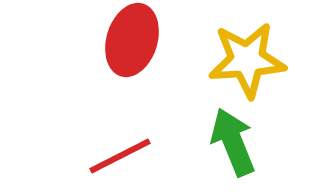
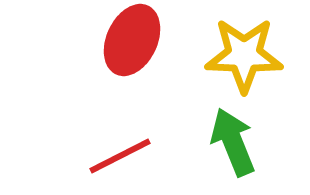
red ellipse: rotated 8 degrees clockwise
yellow star: moved 3 px left, 5 px up; rotated 6 degrees clockwise
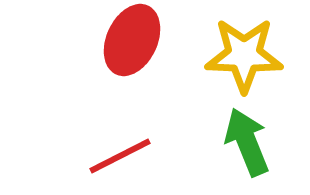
green arrow: moved 14 px right
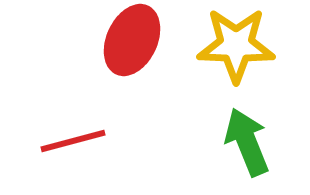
yellow star: moved 8 px left, 10 px up
red line: moved 47 px left, 15 px up; rotated 12 degrees clockwise
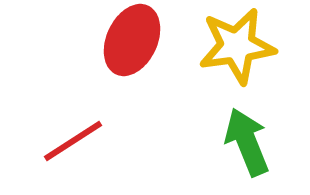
yellow star: moved 1 px right, 1 px down; rotated 10 degrees counterclockwise
red line: rotated 18 degrees counterclockwise
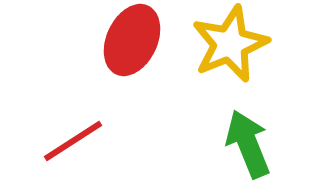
yellow star: moved 7 px left, 2 px up; rotated 14 degrees counterclockwise
green arrow: moved 1 px right, 2 px down
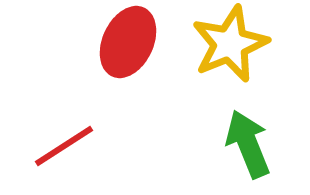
red ellipse: moved 4 px left, 2 px down
red line: moved 9 px left, 5 px down
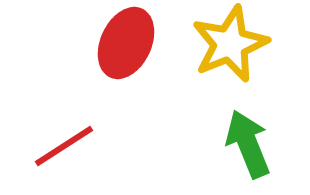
red ellipse: moved 2 px left, 1 px down
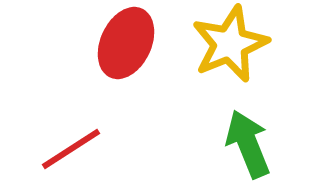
red line: moved 7 px right, 3 px down
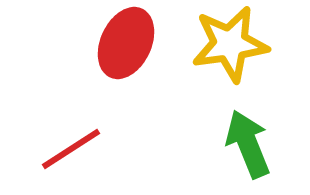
yellow star: rotated 14 degrees clockwise
